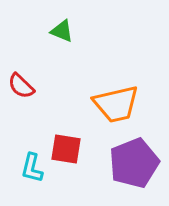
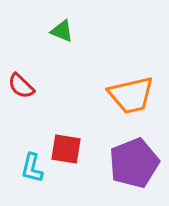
orange trapezoid: moved 15 px right, 9 px up
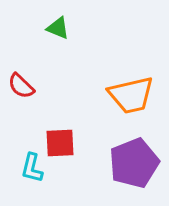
green triangle: moved 4 px left, 3 px up
red square: moved 6 px left, 6 px up; rotated 12 degrees counterclockwise
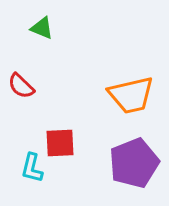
green triangle: moved 16 px left
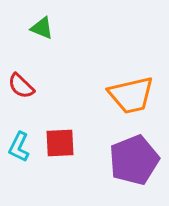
purple pentagon: moved 3 px up
cyan L-shape: moved 13 px left, 21 px up; rotated 12 degrees clockwise
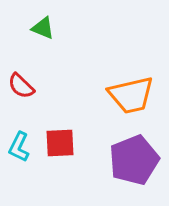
green triangle: moved 1 px right
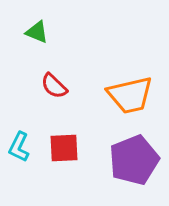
green triangle: moved 6 px left, 4 px down
red semicircle: moved 33 px right
orange trapezoid: moved 1 px left
red square: moved 4 px right, 5 px down
